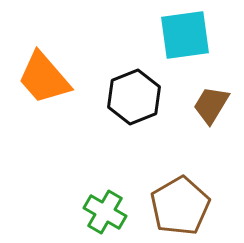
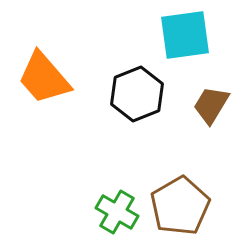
black hexagon: moved 3 px right, 3 px up
green cross: moved 12 px right
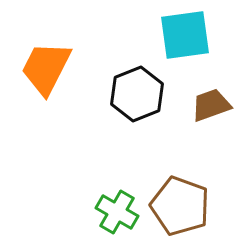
orange trapezoid: moved 2 px right, 10 px up; rotated 68 degrees clockwise
brown trapezoid: rotated 39 degrees clockwise
brown pentagon: rotated 22 degrees counterclockwise
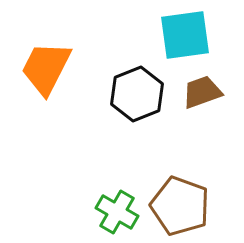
brown trapezoid: moved 9 px left, 13 px up
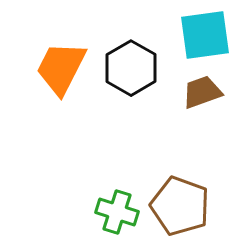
cyan square: moved 20 px right
orange trapezoid: moved 15 px right
black hexagon: moved 6 px left, 26 px up; rotated 8 degrees counterclockwise
green cross: rotated 12 degrees counterclockwise
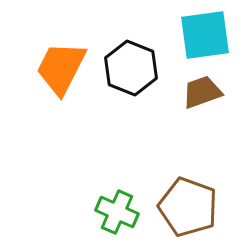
black hexagon: rotated 8 degrees counterclockwise
brown pentagon: moved 8 px right, 1 px down
green cross: rotated 6 degrees clockwise
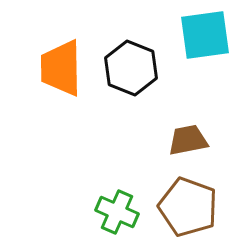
orange trapezoid: rotated 28 degrees counterclockwise
brown trapezoid: moved 14 px left, 48 px down; rotated 9 degrees clockwise
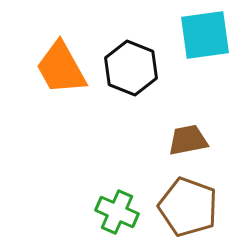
orange trapezoid: rotated 28 degrees counterclockwise
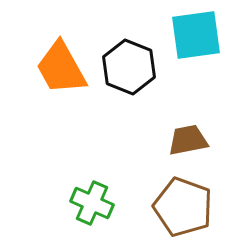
cyan square: moved 9 px left
black hexagon: moved 2 px left, 1 px up
brown pentagon: moved 5 px left
green cross: moved 25 px left, 9 px up
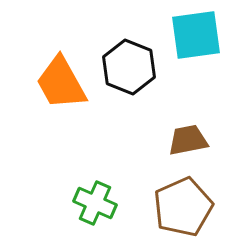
orange trapezoid: moved 15 px down
green cross: moved 3 px right
brown pentagon: rotated 28 degrees clockwise
